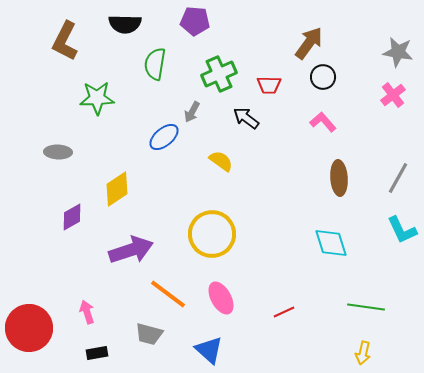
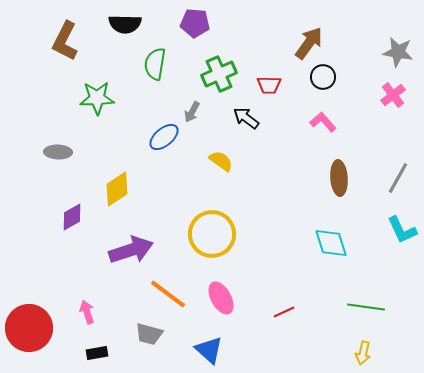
purple pentagon: moved 2 px down
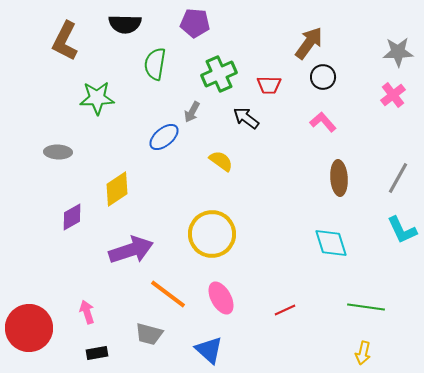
gray star: rotated 12 degrees counterclockwise
red line: moved 1 px right, 2 px up
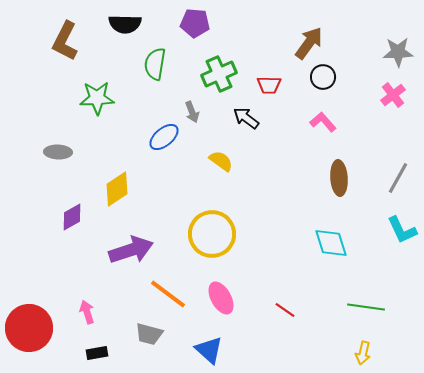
gray arrow: rotated 50 degrees counterclockwise
red line: rotated 60 degrees clockwise
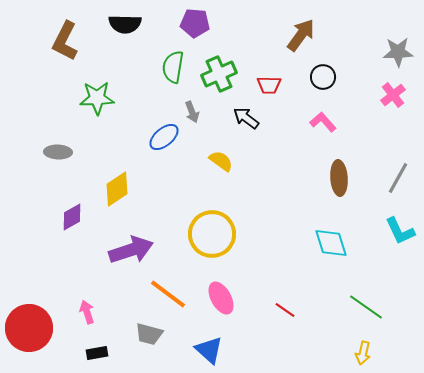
brown arrow: moved 8 px left, 8 px up
green semicircle: moved 18 px right, 3 px down
cyan L-shape: moved 2 px left, 1 px down
green line: rotated 27 degrees clockwise
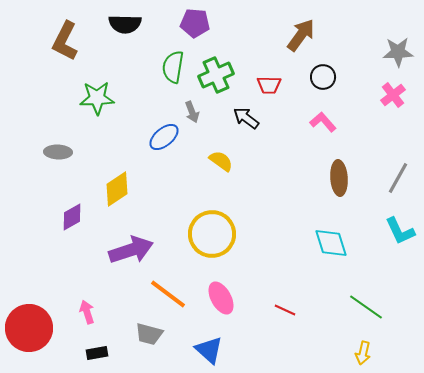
green cross: moved 3 px left, 1 px down
red line: rotated 10 degrees counterclockwise
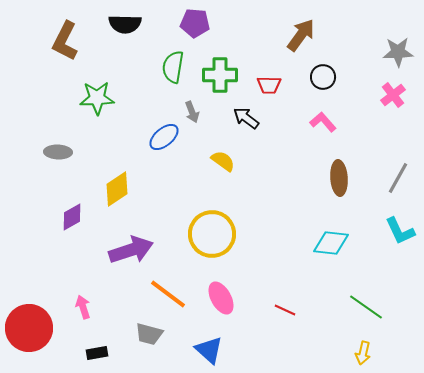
green cross: moved 4 px right; rotated 24 degrees clockwise
yellow semicircle: moved 2 px right
cyan diamond: rotated 66 degrees counterclockwise
pink arrow: moved 4 px left, 5 px up
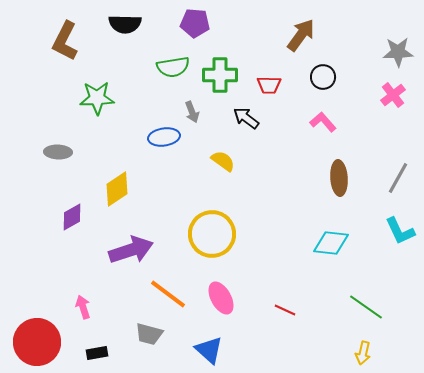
green semicircle: rotated 108 degrees counterclockwise
blue ellipse: rotated 32 degrees clockwise
red circle: moved 8 px right, 14 px down
